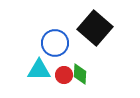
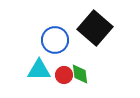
blue circle: moved 3 px up
green diamond: rotated 10 degrees counterclockwise
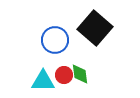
cyan triangle: moved 4 px right, 11 px down
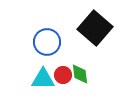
blue circle: moved 8 px left, 2 px down
red circle: moved 1 px left
cyan triangle: moved 2 px up
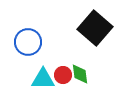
blue circle: moved 19 px left
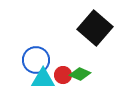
blue circle: moved 8 px right, 18 px down
green diamond: rotated 60 degrees counterclockwise
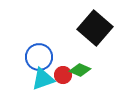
blue circle: moved 3 px right, 3 px up
green diamond: moved 4 px up
cyan triangle: rotated 20 degrees counterclockwise
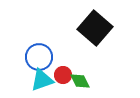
green diamond: moved 11 px down; rotated 40 degrees clockwise
cyan triangle: moved 1 px left, 1 px down
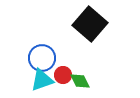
black square: moved 5 px left, 4 px up
blue circle: moved 3 px right, 1 px down
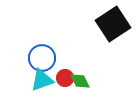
black square: moved 23 px right; rotated 16 degrees clockwise
red circle: moved 2 px right, 3 px down
